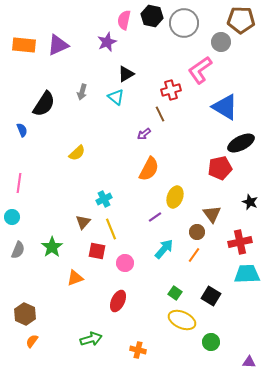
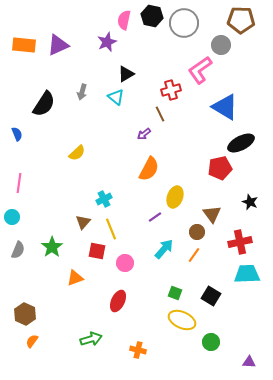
gray circle at (221, 42): moved 3 px down
blue semicircle at (22, 130): moved 5 px left, 4 px down
green square at (175, 293): rotated 16 degrees counterclockwise
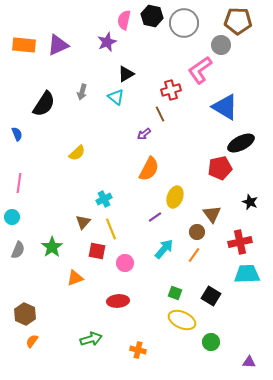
brown pentagon at (241, 20): moved 3 px left, 1 px down
red ellipse at (118, 301): rotated 60 degrees clockwise
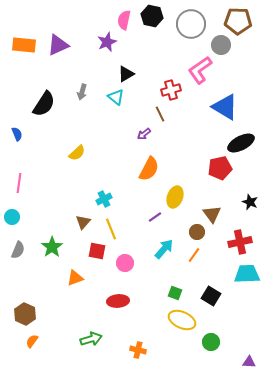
gray circle at (184, 23): moved 7 px right, 1 px down
